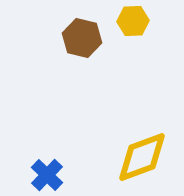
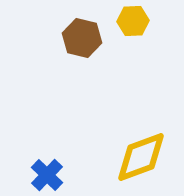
yellow diamond: moved 1 px left
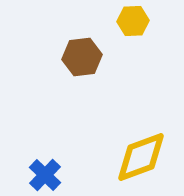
brown hexagon: moved 19 px down; rotated 21 degrees counterclockwise
blue cross: moved 2 px left
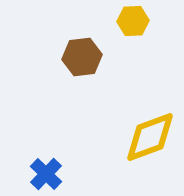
yellow diamond: moved 9 px right, 20 px up
blue cross: moved 1 px right, 1 px up
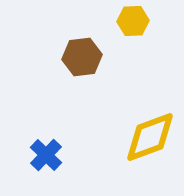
blue cross: moved 19 px up
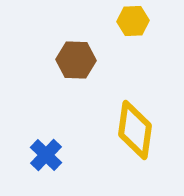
brown hexagon: moved 6 px left, 3 px down; rotated 9 degrees clockwise
yellow diamond: moved 15 px left, 7 px up; rotated 62 degrees counterclockwise
